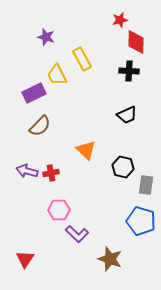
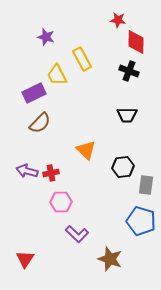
red star: moved 2 px left; rotated 21 degrees clockwise
black cross: rotated 18 degrees clockwise
black trapezoid: rotated 25 degrees clockwise
brown semicircle: moved 3 px up
black hexagon: rotated 20 degrees counterclockwise
pink hexagon: moved 2 px right, 8 px up
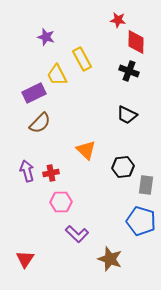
black trapezoid: rotated 25 degrees clockwise
purple arrow: rotated 60 degrees clockwise
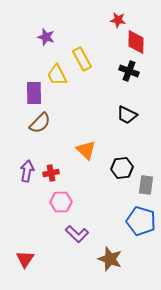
purple rectangle: rotated 65 degrees counterclockwise
black hexagon: moved 1 px left, 1 px down
purple arrow: rotated 25 degrees clockwise
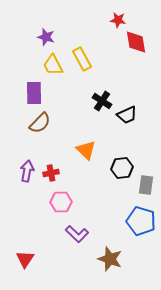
red diamond: rotated 10 degrees counterclockwise
black cross: moved 27 px left, 30 px down; rotated 12 degrees clockwise
yellow trapezoid: moved 4 px left, 10 px up
black trapezoid: rotated 50 degrees counterclockwise
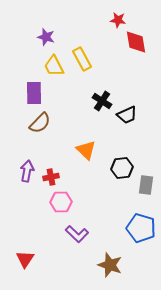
yellow trapezoid: moved 1 px right, 1 px down
red cross: moved 4 px down
blue pentagon: moved 7 px down
brown star: moved 6 px down
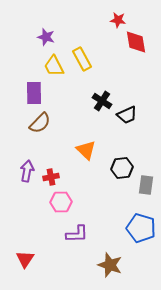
purple L-shape: rotated 45 degrees counterclockwise
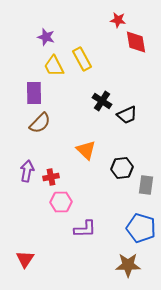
purple L-shape: moved 8 px right, 5 px up
brown star: moved 18 px right; rotated 20 degrees counterclockwise
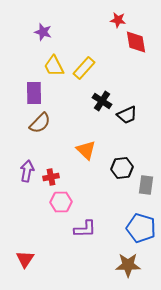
purple star: moved 3 px left, 5 px up
yellow rectangle: moved 2 px right, 9 px down; rotated 70 degrees clockwise
